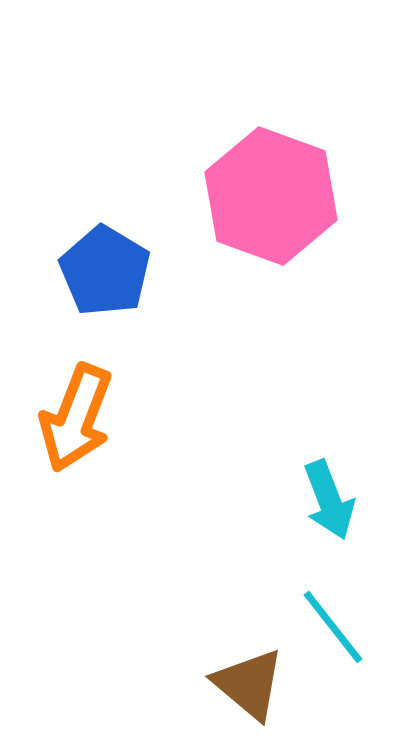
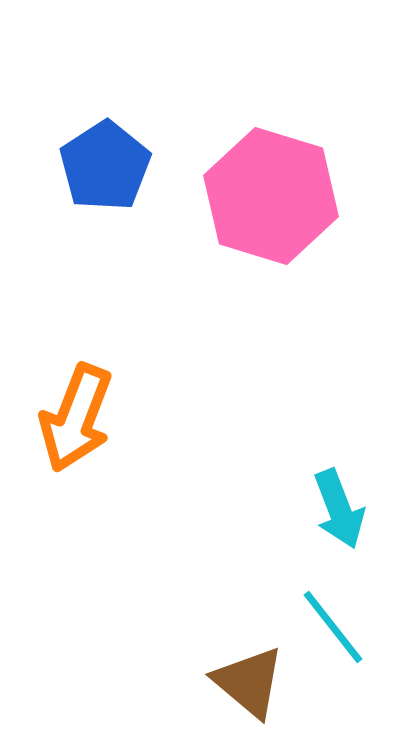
pink hexagon: rotated 3 degrees counterclockwise
blue pentagon: moved 105 px up; rotated 8 degrees clockwise
cyan arrow: moved 10 px right, 9 px down
brown triangle: moved 2 px up
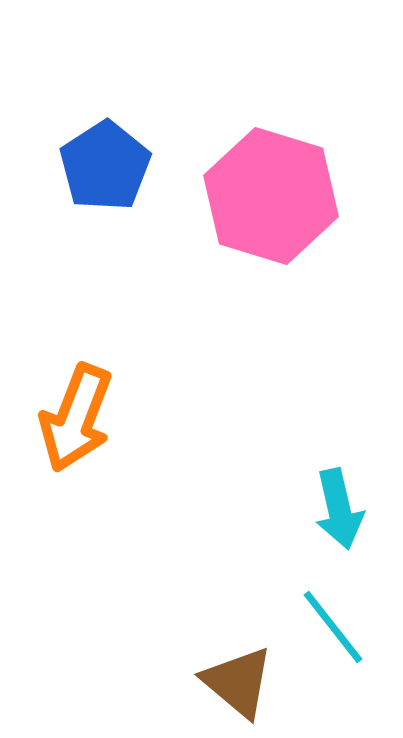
cyan arrow: rotated 8 degrees clockwise
brown triangle: moved 11 px left
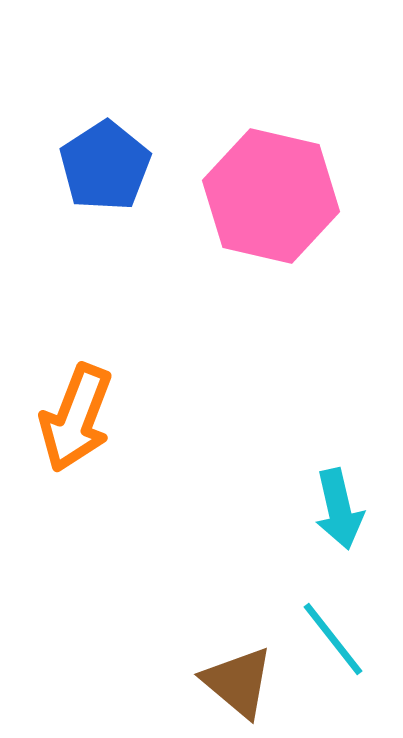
pink hexagon: rotated 4 degrees counterclockwise
cyan line: moved 12 px down
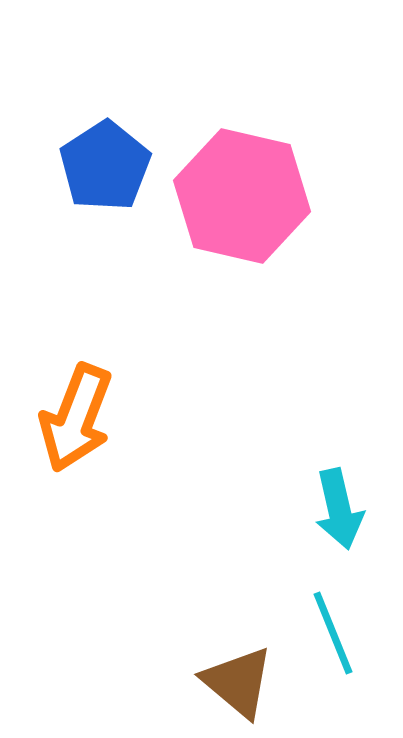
pink hexagon: moved 29 px left
cyan line: moved 6 px up; rotated 16 degrees clockwise
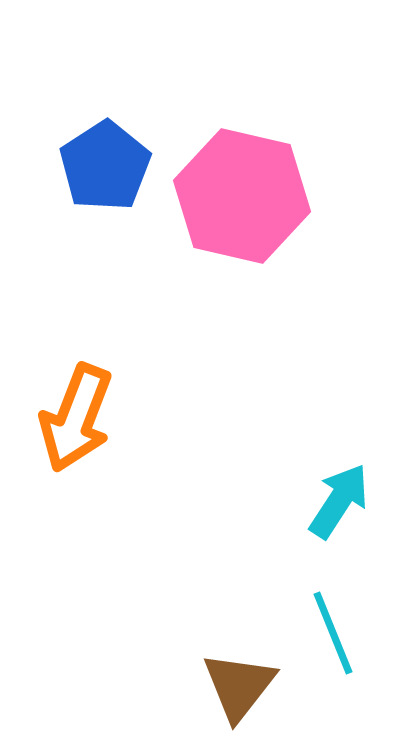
cyan arrow: moved 8 px up; rotated 134 degrees counterclockwise
brown triangle: moved 1 px right, 4 px down; rotated 28 degrees clockwise
